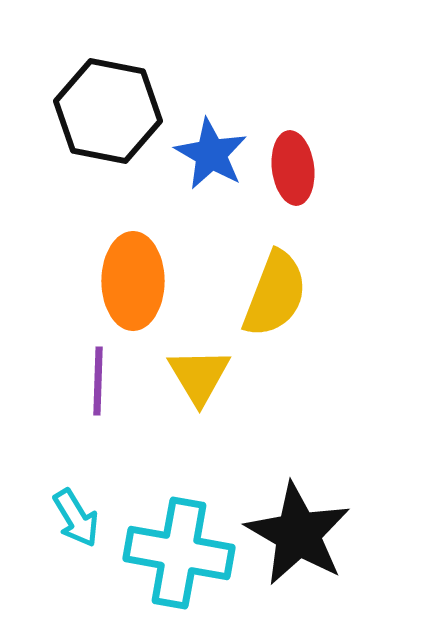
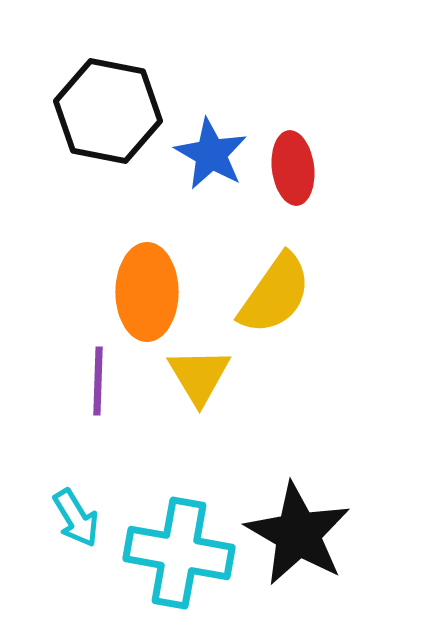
orange ellipse: moved 14 px right, 11 px down
yellow semicircle: rotated 14 degrees clockwise
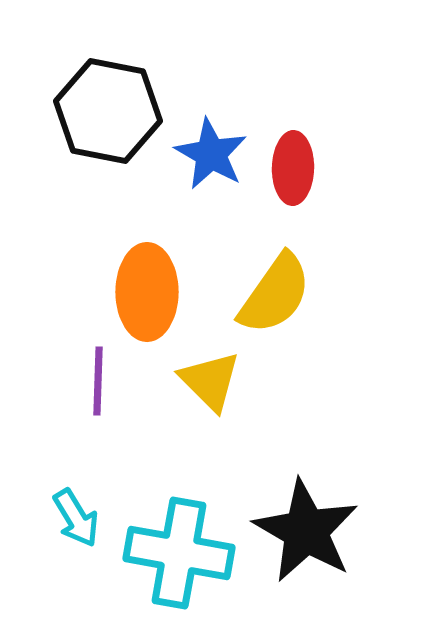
red ellipse: rotated 8 degrees clockwise
yellow triangle: moved 11 px right, 5 px down; rotated 14 degrees counterclockwise
black star: moved 8 px right, 3 px up
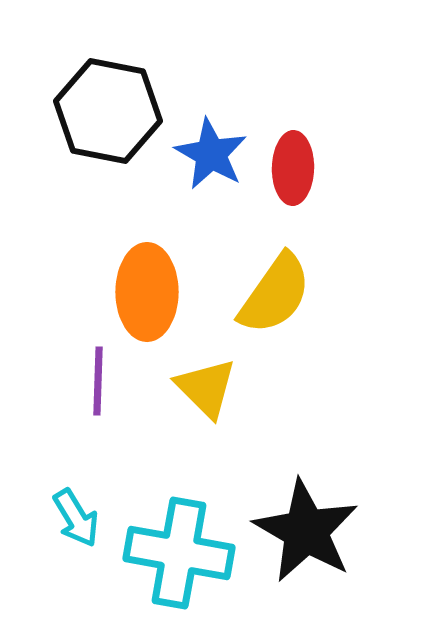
yellow triangle: moved 4 px left, 7 px down
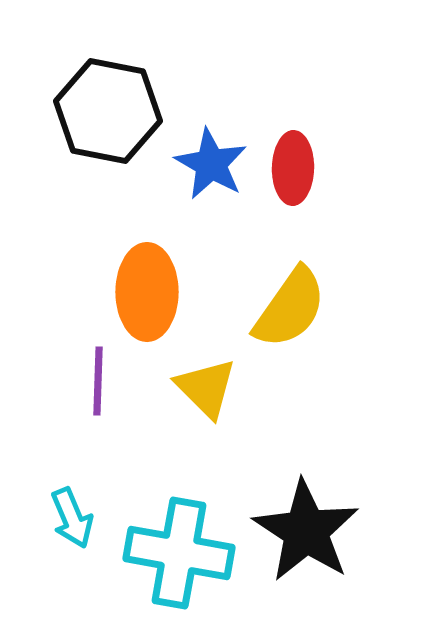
blue star: moved 10 px down
yellow semicircle: moved 15 px right, 14 px down
cyan arrow: moved 4 px left; rotated 8 degrees clockwise
black star: rotated 3 degrees clockwise
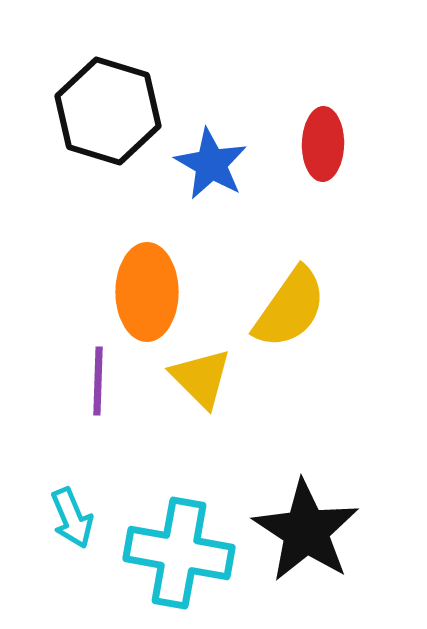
black hexagon: rotated 6 degrees clockwise
red ellipse: moved 30 px right, 24 px up
yellow triangle: moved 5 px left, 10 px up
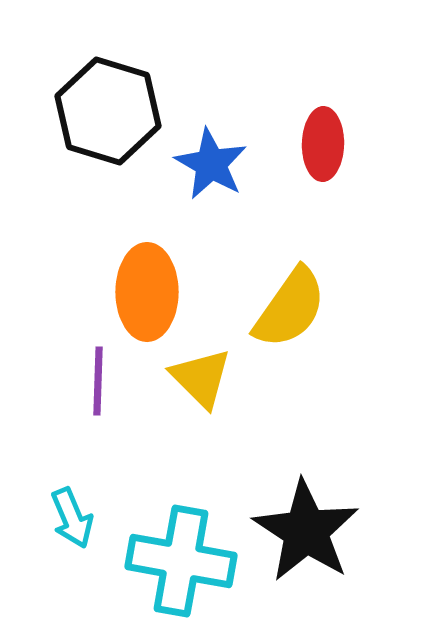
cyan cross: moved 2 px right, 8 px down
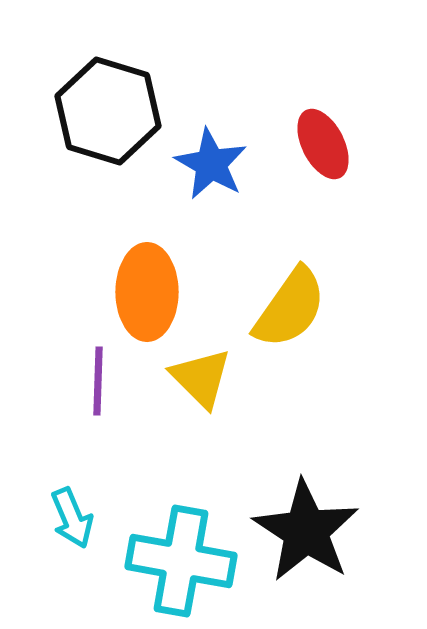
red ellipse: rotated 28 degrees counterclockwise
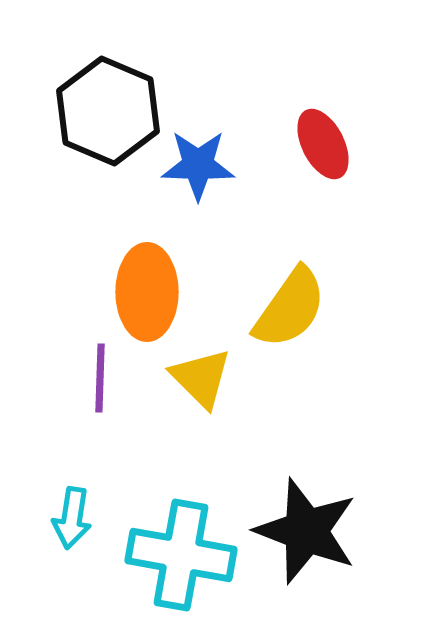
black hexagon: rotated 6 degrees clockwise
blue star: moved 13 px left, 1 px down; rotated 28 degrees counterclockwise
purple line: moved 2 px right, 3 px up
cyan arrow: rotated 32 degrees clockwise
black star: rotated 12 degrees counterclockwise
cyan cross: moved 6 px up
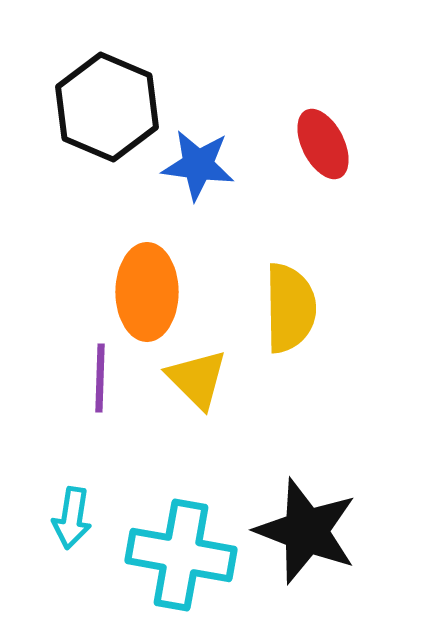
black hexagon: moved 1 px left, 4 px up
blue star: rotated 6 degrees clockwise
yellow semicircle: rotated 36 degrees counterclockwise
yellow triangle: moved 4 px left, 1 px down
